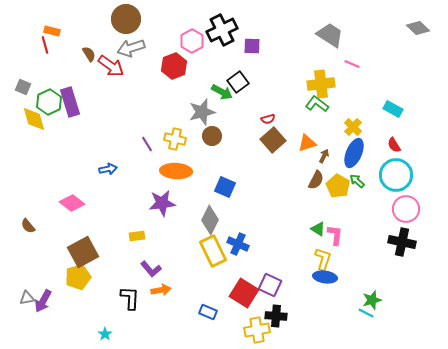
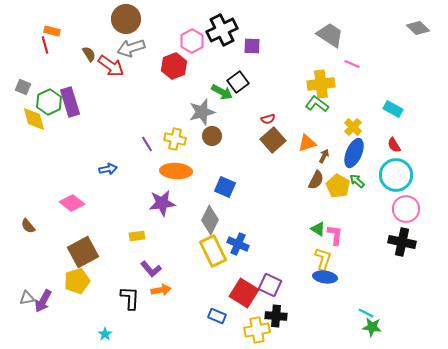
yellow pentagon at (78, 277): moved 1 px left, 4 px down
green star at (372, 300): moved 27 px down; rotated 24 degrees clockwise
blue rectangle at (208, 312): moved 9 px right, 4 px down
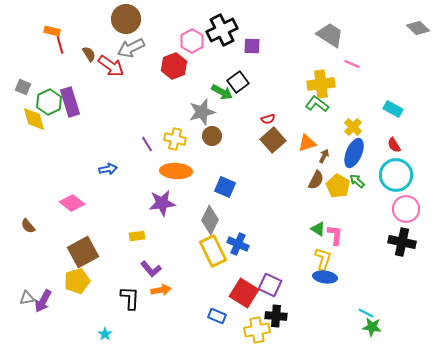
red line at (45, 45): moved 15 px right
gray arrow at (131, 48): rotated 8 degrees counterclockwise
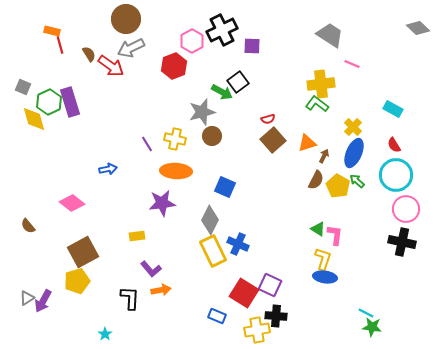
gray triangle at (27, 298): rotated 21 degrees counterclockwise
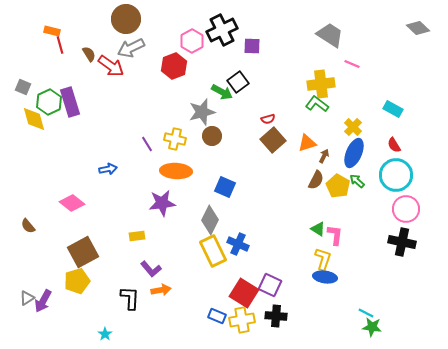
yellow cross at (257, 330): moved 15 px left, 10 px up
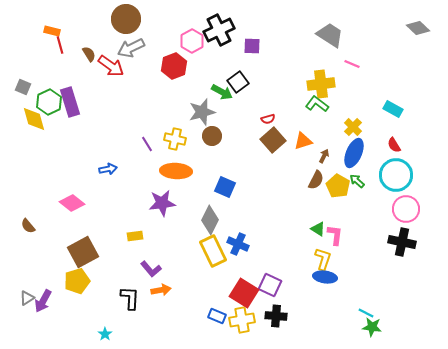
black cross at (222, 30): moved 3 px left
orange triangle at (307, 143): moved 4 px left, 2 px up
yellow rectangle at (137, 236): moved 2 px left
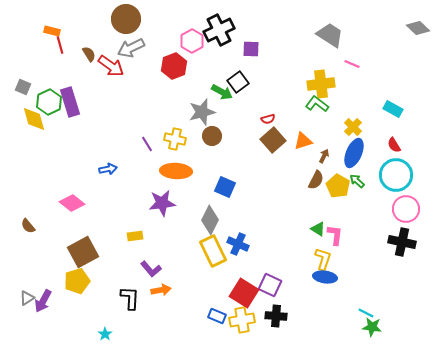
purple square at (252, 46): moved 1 px left, 3 px down
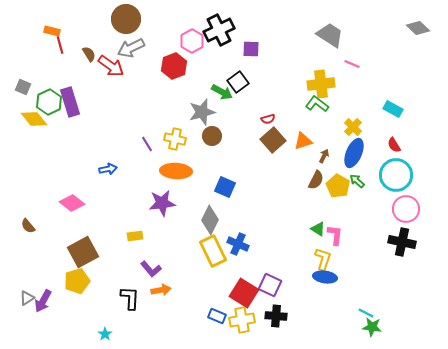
yellow diamond at (34, 119): rotated 24 degrees counterclockwise
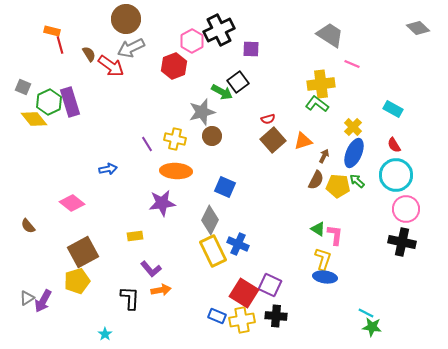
yellow pentagon at (338, 186): rotated 25 degrees counterclockwise
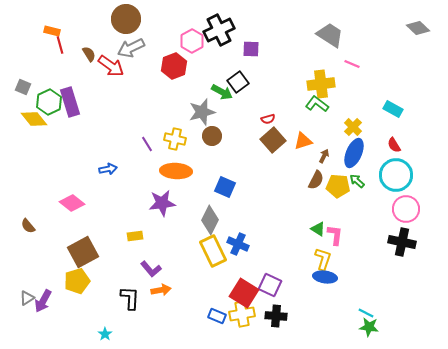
yellow cross at (242, 320): moved 6 px up
green star at (372, 327): moved 3 px left
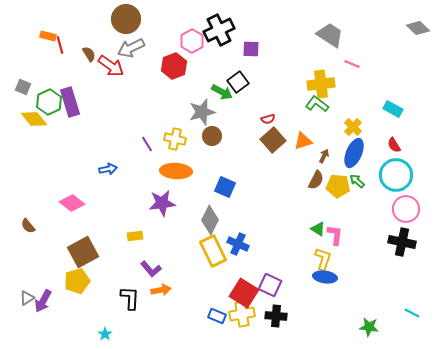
orange rectangle at (52, 31): moved 4 px left, 5 px down
cyan line at (366, 313): moved 46 px right
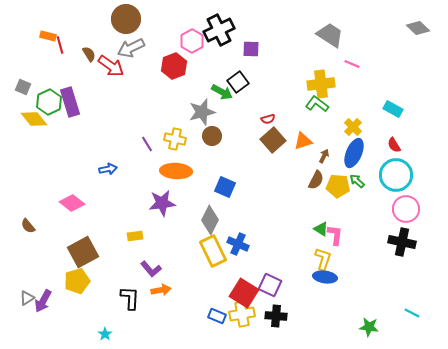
green triangle at (318, 229): moved 3 px right
